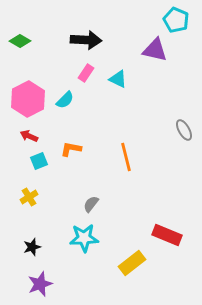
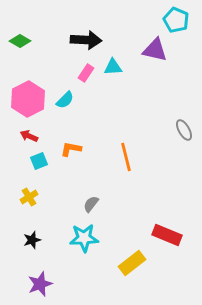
cyan triangle: moved 5 px left, 12 px up; rotated 30 degrees counterclockwise
black star: moved 7 px up
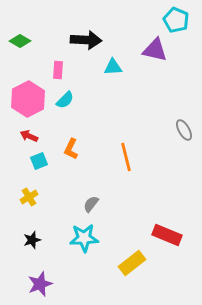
pink rectangle: moved 28 px left, 3 px up; rotated 30 degrees counterclockwise
orange L-shape: rotated 75 degrees counterclockwise
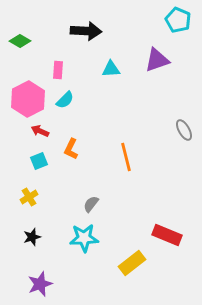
cyan pentagon: moved 2 px right
black arrow: moved 9 px up
purple triangle: moved 2 px right, 10 px down; rotated 32 degrees counterclockwise
cyan triangle: moved 2 px left, 2 px down
red arrow: moved 11 px right, 5 px up
black star: moved 3 px up
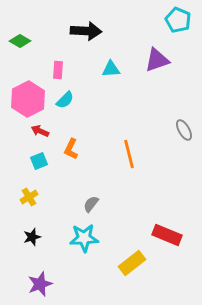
orange line: moved 3 px right, 3 px up
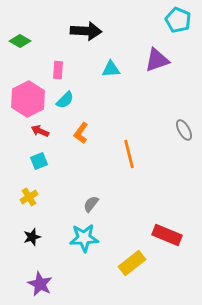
orange L-shape: moved 10 px right, 16 px up; rotated 10 degrees clockwise
purple star: rotated 25 degrees counterclockwise
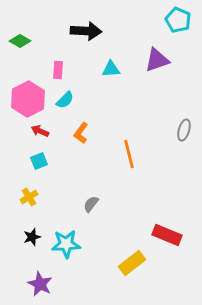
gray ellipse: rotated 45 degrees clockwise
cyan star: moved 18 px left, 6 px down
